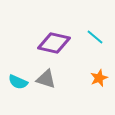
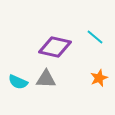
purple diamond: moved 1 px right, 4 px down
gray triangle: rotated 15 degrees counterclockwise
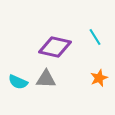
cyan line: rotated 18 degrees clockwise
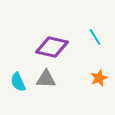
purple diamond: moved 3 px left
cyan semicircle: rotated 42 degrees clockwise
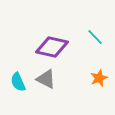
cyan line: rotated 12 degrees counterclockwise
gray triangle: rotated 25 degrees clockwise
